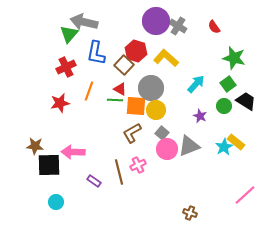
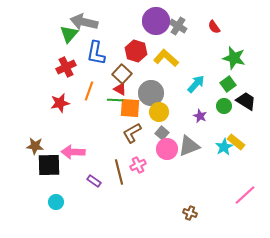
brown square: moved 2 px left, 9 px down
gray circle: moved 5 px down
orange square: moved 6 px left, 2 px down
yellow circle: moved 3 px right, 2 px down
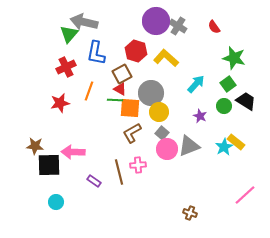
brown square: rotated 18 degrees clockwise
pink cross: rotated 21 degrees clockwise
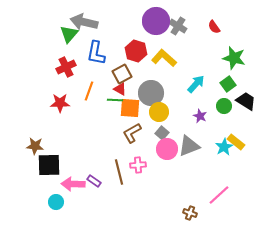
yellow L-shape: moved 2 px left
red star: rotated 12 degrees clockwise
pink arrow: moved 32 px down
pink line: moved 26 px left
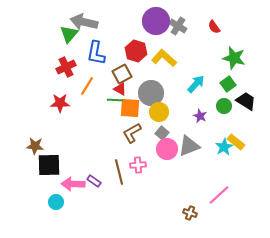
orange line: moved 2 px left, 5 px up; rotated 12 degrees clockwise
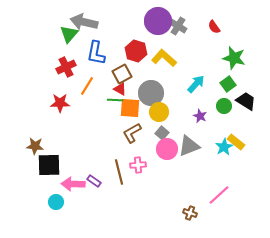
purple circle: moved 2 px right
